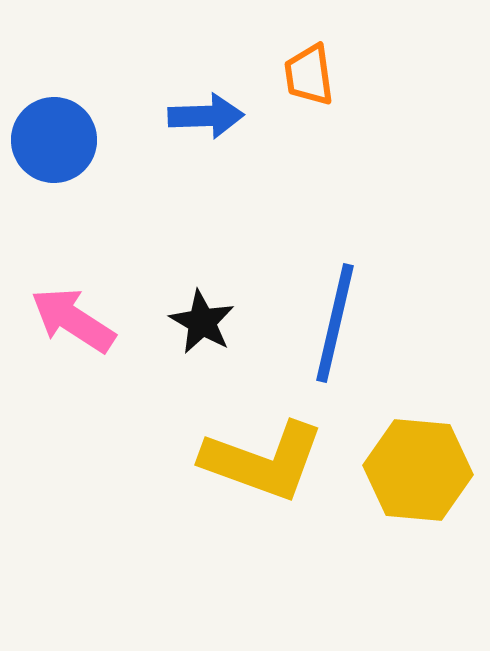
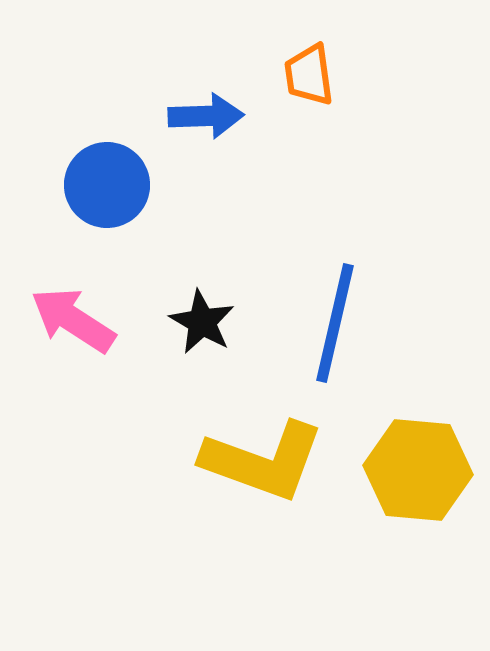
blue circle: moved 53 px right, 45 px down
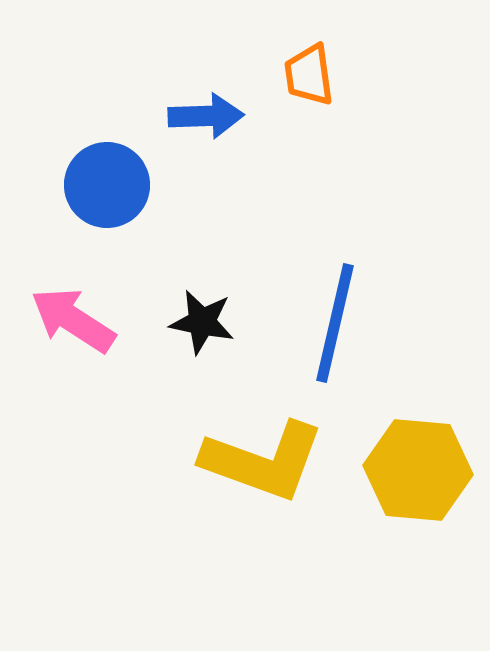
black star: rotated 18 degrees counterclockwise
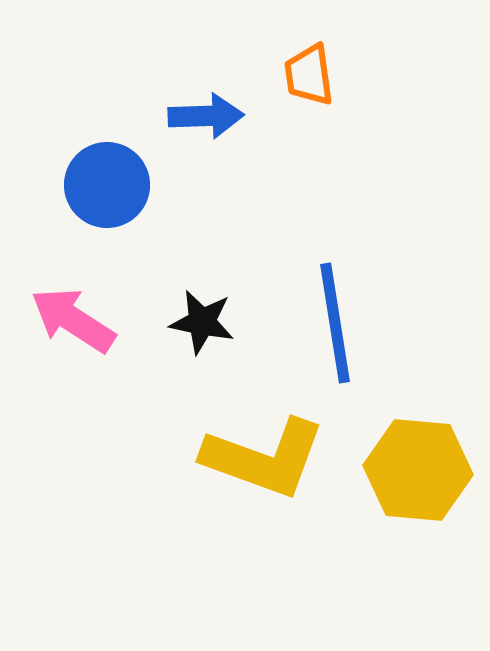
blue line: rotated 22 degrees counterclockwise
yellow L-shape: moved 1 px right, 3 px up
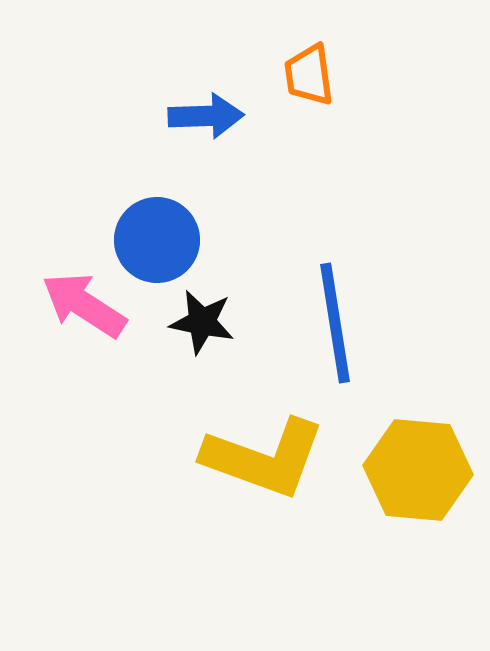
blue circle: moved 50 px right, 55 px down
pink arrow: moved 11 px right, 15 px up
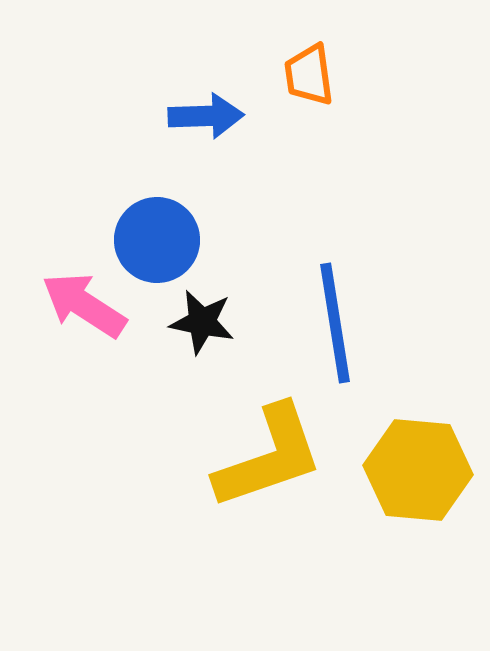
yellow L-shape: moved 5 px right, 1 px up; rotated 39 degrees counterclockwise
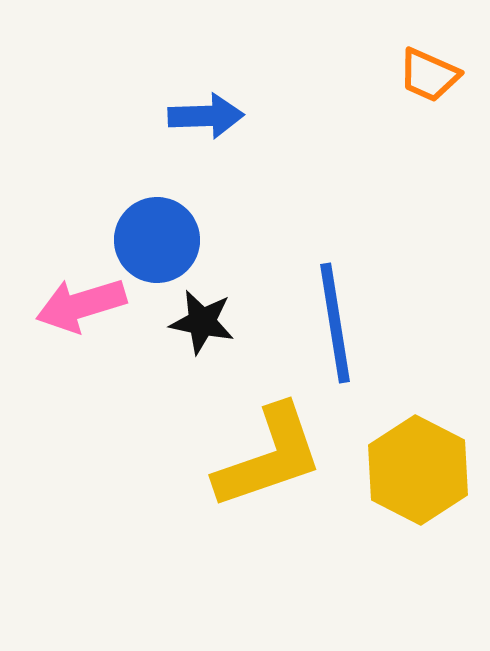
orange trapezoid: moved 120 px right; rotated 58 degrees counterclockwise
pink arrow: moved 3 px left; rotated 50 degrees counterclockwise
yellow hexagon: rotated 22 degrees clockwise
